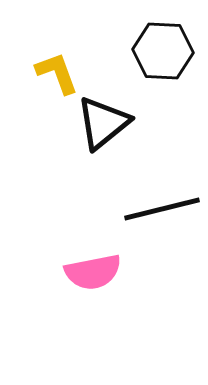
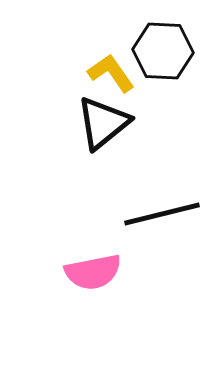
yellow L-shape: moved 54 px right; rotated 15 degrees counterclockwise
black line: moved 5 px down
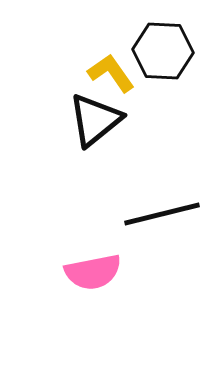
black triangle: moved 8 px left, 3 px up
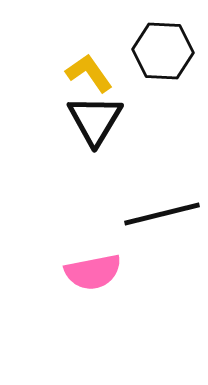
yellow L-shape: moved 22 px left
black triangle: rotated 20 degrees counterclockwise
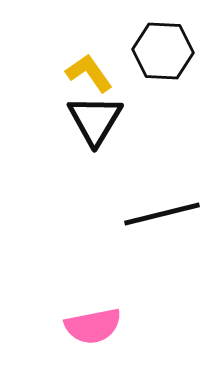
pink semicircle: moved 54 px down
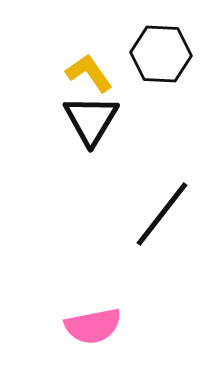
black hexagon: moved 2 px left, 3 px down
black triangle: moved 4 px left
black line: rotated 38 degrees counterclockwise
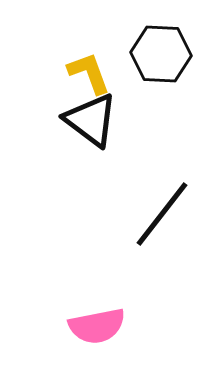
yellow L-shape: rotated 15 degrees clockwise
black triangle: rotated 24 degrees counterclockwise
pink semicircle: moved 4 px right
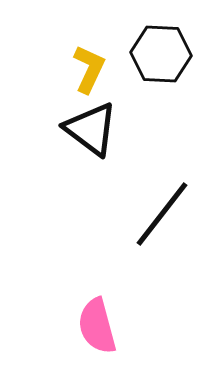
yellow L-shape: moved 4 px up; rotated 45 degrees clockwise
black triangle: moved 9 px down
pink semicircle: rotated 86 degrees clockwise
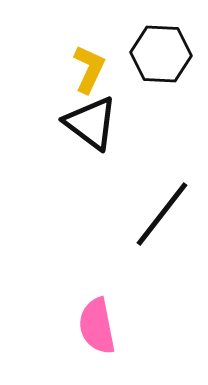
black triangle: moved 6 px up
pink semicircle: rotated 4 degrees clockwise
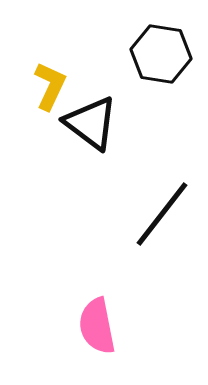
black hexagon: rotated 6 degrees clockwise
yellow L-shape: moved 39 px left, 17 px down
